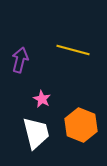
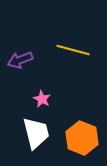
purple arrow: rotated 125 degrees counterclockwise
orange hexagon: moved 1 px right, 13 px down
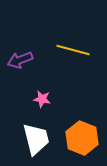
pink star: rotated 18 degrees counterclockwise
white trapezoid: moved 6 px down
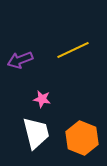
yellow line: rotated 40 degrees counterclockwise
white trapezoid: moved 6 px up
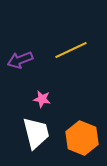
yellow line: moved 2 px left
